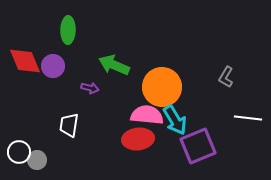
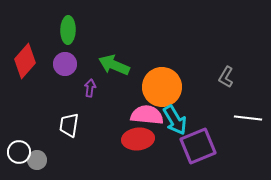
red diamond: rotated 64 degrees clockwise
purple circle: moved 12 px right, 2 px up
purple arrow: rotated 96 degrees counterclockwise
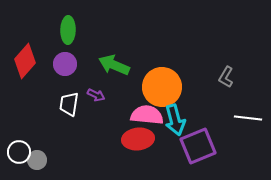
purple arrow: moved 6 px right, 7 px down; rotated 108 degrees clockwise
cyan arrow: rotated 16 degrees clockwise
white trapezoid: moved 21 px up
